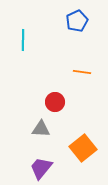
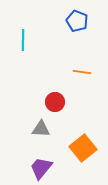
blue pentagon: rotated 25 degrees counterclockwise
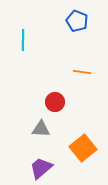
purple trapezoid: rotated 10 degrees clockwise
